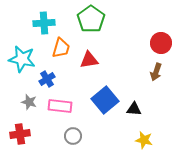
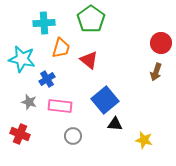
red triangle: rotated 48 degrees clockwise
black triangle: moved 19 px left, 15 px down
red cross: rotated 30 degrees clockwise
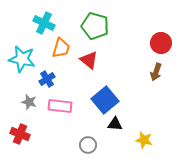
green pentagon: moved 4 px right, 7 px down; rotated 20 degrees counterclockwise
cyan cross: rotated 30 degrees clockwise
gray circle: moved 15 px right, 9 px down
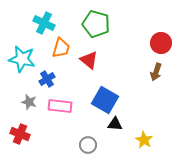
green pentagon: moved 1 px right, 2 px up
blue square: rotated 20 degrees counterclockwise
yellow star: rotated 18 degrees clockwise
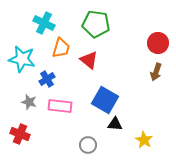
green pentagon: rotated 8 degrees counterclockwise
red circle: moved 3 px left
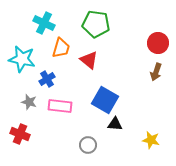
yellow star: moved 7 px right; rotated 18 degrees counterclockwise
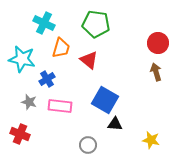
brown arrow: rotated 144 degrees clockwise
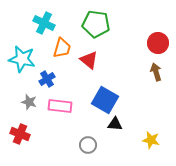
orange trapezoid: moved 1 px right
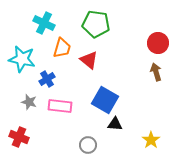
red cross: moved 1 px left, 3 px down
yellow star: rotated 24 degrees clockwise
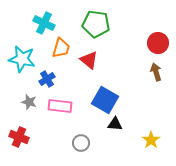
orange trapezoid: moved 1 px left
gray circle: moved 7 px left, 2 px up
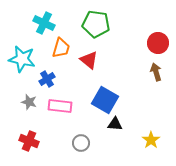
red cross: moved 10 px right, 4 px down
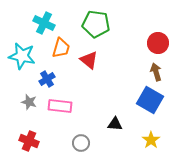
cyan star: moved 3 px up
blue square: moved 45 px right
